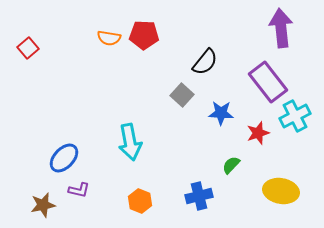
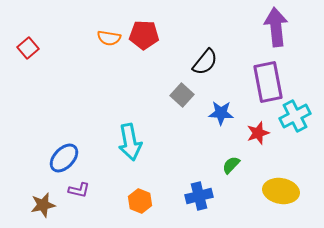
purple arrow: moved 5 px left, 1 px up
purple rectangle: rotated 27 degrees clockwise
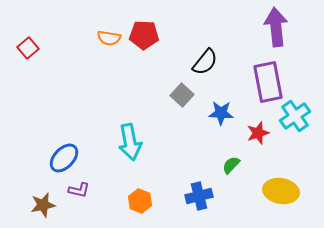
cyan cross: rotated 8 degrees counterclockwise
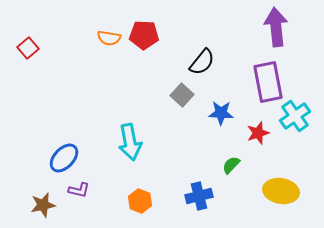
black semicircle: moved 3 px left
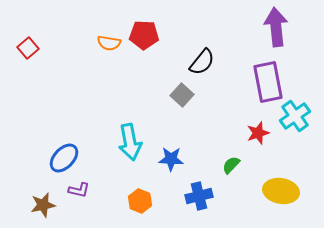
orange semicircle: moved 5 px down
blue star: moved 50 px left, 46 px down
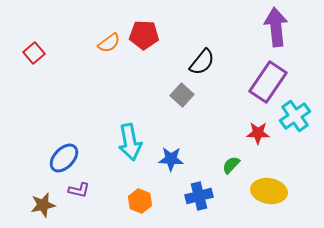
orange semicircle: rotated 45 degrees counterclockwise
red square: moved 6 px right, 5 px down
purple rectangle: rotated 45 degrees clockwise
red star: rotated 20 degrees clockwise
yellow ellipse: moved 12 px left
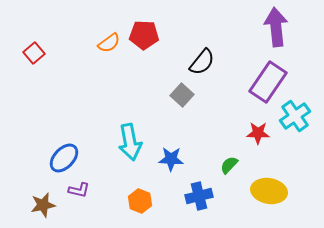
green semicircle: moved 2 px left
